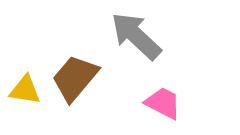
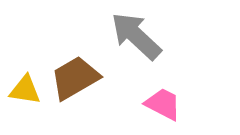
brown trapezoid: rotated 20 degrees clockwise
pink trapezoid: moved 1 px down
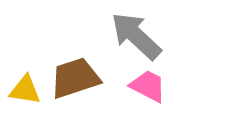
brown trapezoid: rotated 12 degrees clockwise
pink trapezoid: moved 15 px left, 18 px up
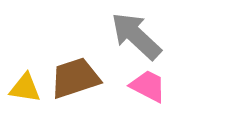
yellow triangle: moved 2 px up
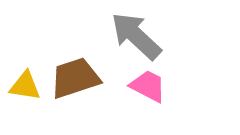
yellow triangle: moved 2 px up
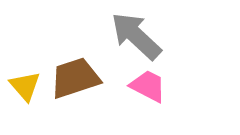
yellow triangle: rotated 40 degrees clockwise
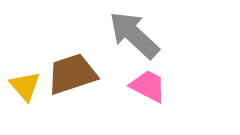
gray arrow: moved 2 px left, 1 px up
brown trapezoid: moved 3 px left, 4 px up
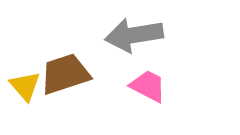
gray arrow: rotated 52 degrees counterclockwise
brown trapezoid: moved 7 px left
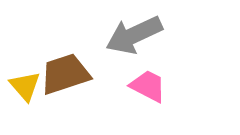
gray arrow: rotated 16 degrees counterclockwise
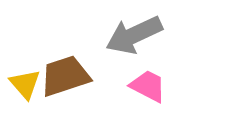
brown trapezoid: moved 2 px down
yellow triangle: moved 2 px up
